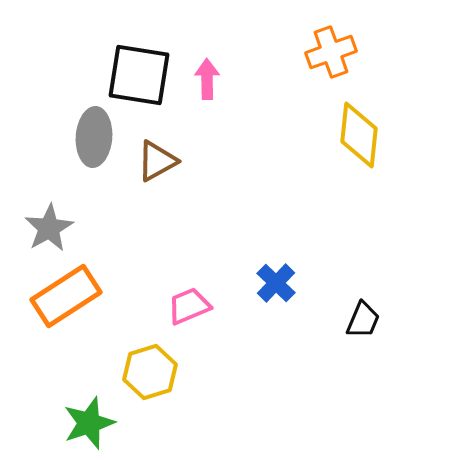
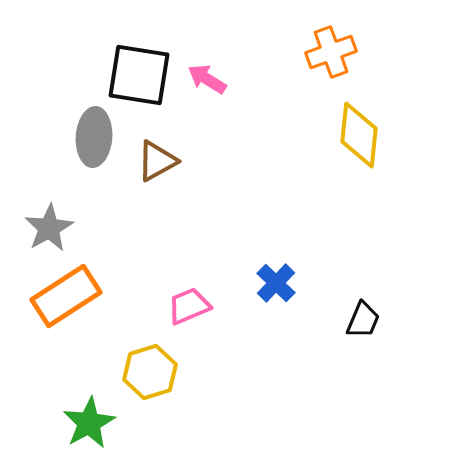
pink arrow: rotated 57 degrees counterclockwise
green star: rotated 10 degrees counterclockwise
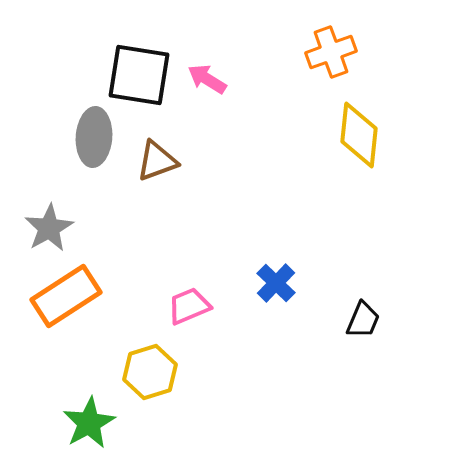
brown triangle: rotated 9 degrees clockwise
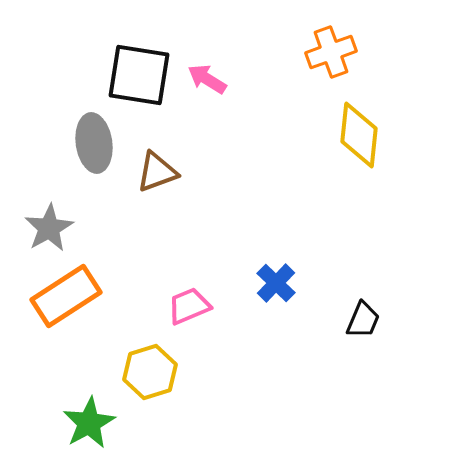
gray ellipse: moved 6 px down; rotated 12 degrees counterclockwise
brown triangle: moved 11 px down
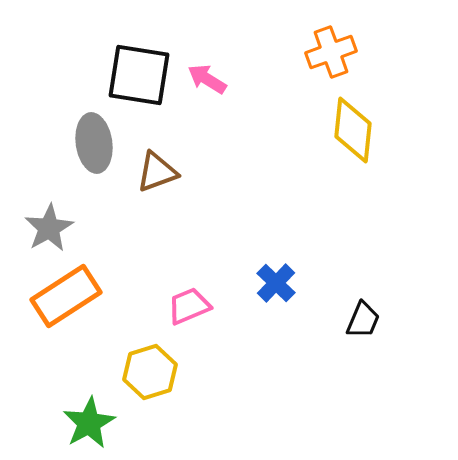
yellow diamond: moved 6 px left, 5 px up
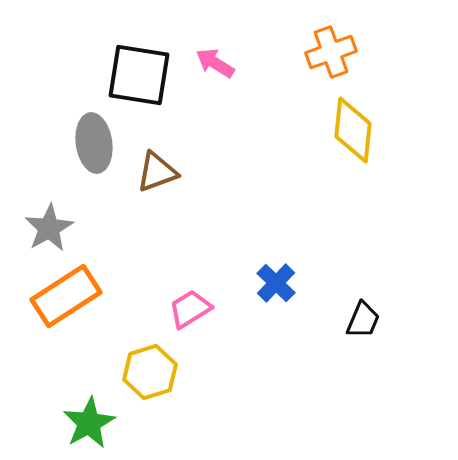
pink arrow: moved 8 px right, 16 px up
pink trapezoid: moved 1 px right, 3 px down; rotated 9 degrees counterclockwise
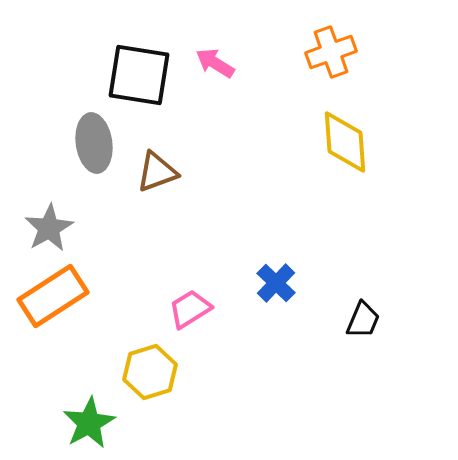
yellow diamond: moved 8 px left, 12 px down; rotated 10 degrees counterclockwise
orange rectangle: moved 13 px left
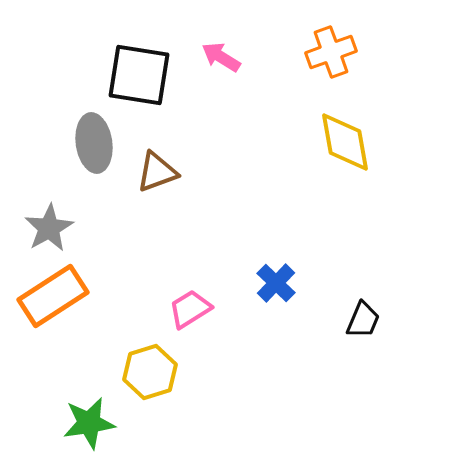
pink arrow: moved 6 px right, 6 px up
yellow diamond: rotated 6 degrees counterclockwise
green star: rotated 20 degrees clockwise
